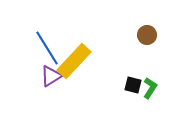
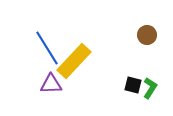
purple triangle: moved 8 px down; rotated 30 degrees clockwise
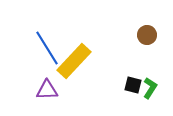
purple triangle: moved 4 px left, 6 px down
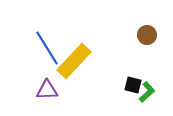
green L-shape: moved 3 px left, 4 px down; rotated 15 degrees clockwise
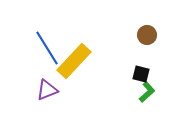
black square: moved 8 px right, 11 px up
purple triangle: rotated 20 degrees counterclockwise
